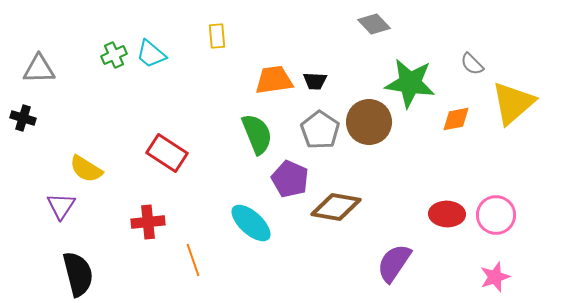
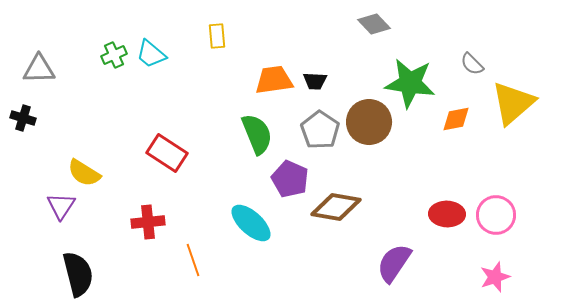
yellow semicircle: moved 2 px left, 4 px down
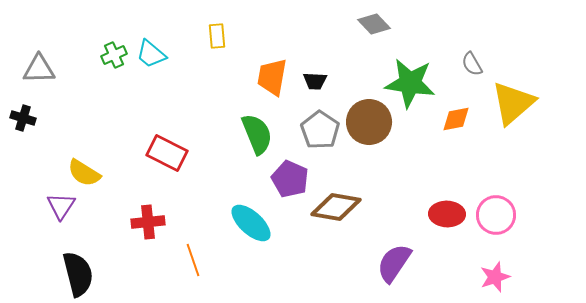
gray semicircle: rotated 15 degrees clockwise
orange trapezoid: moved 2 px left, 3 px up; rotated 72 degrees counterclockwise
red rectangle: rotated 6 degrees counterclockwise
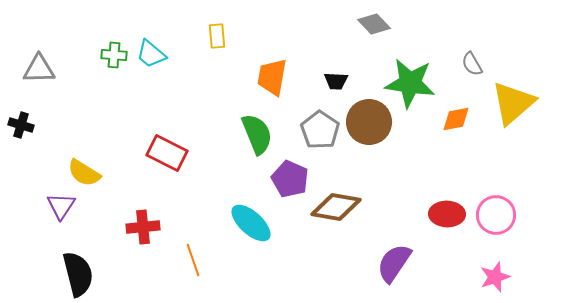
green cross: rotated 30 degrees clockwise
black trapezoid: moved 21 px right
black cross: moved 2 px left, 7 px down
red cross: moved 5 px left, 5 px down
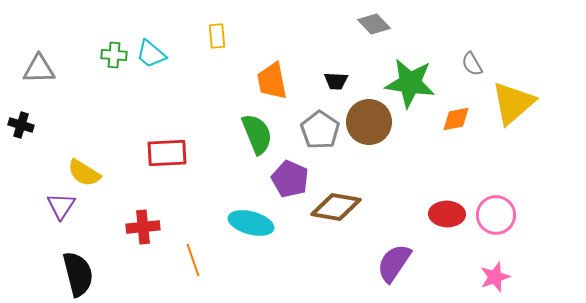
orange trapezoid: moved 4 px down; rotated 21 degrees counterclockwise
red rectangle: rotated 30 degrees counterclockwise
cyan ellipse: rotated 27 degrees counterclockwise
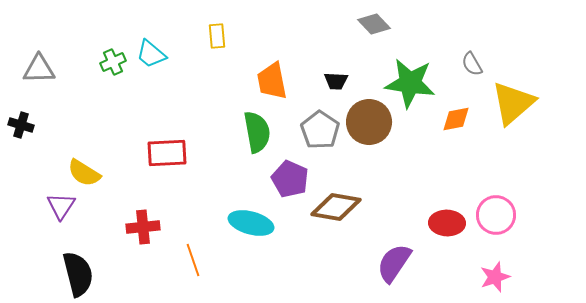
green cross: moved 1 px left, 7 px down; rotated 30 degrees counterclockwise
green semicircle: moved 2 px up; rotated 12 degrees clockwise
red ellipse: moved 9 px down
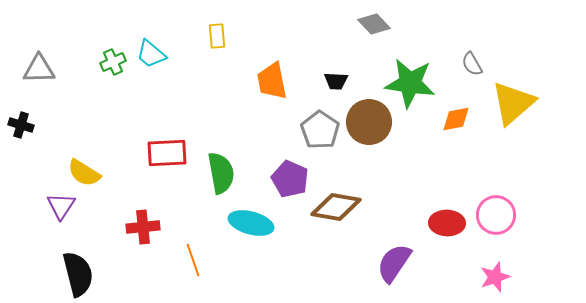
green semicircle: moved 36 px left, 41 px down
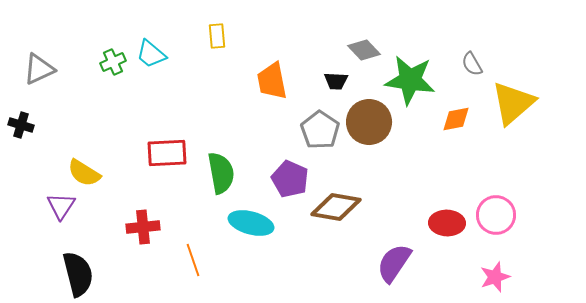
gray diamond: moved 10 px left, 26 px down
gray triangle: rotated 24 degrees counterclockwise
green star: moved 3 px up
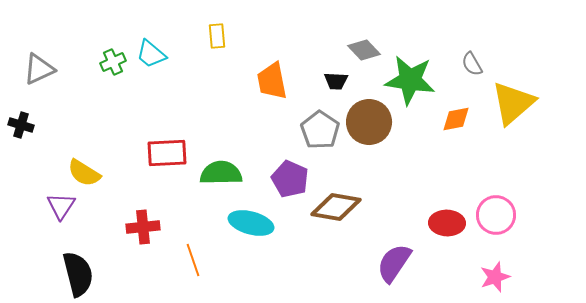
green semicircle: rotated 81 degrees counterclockwise
